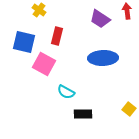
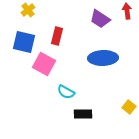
yellow cross: moved 11 px left; rotated 16 degrees clockwise
yellow square: moved 2 px up
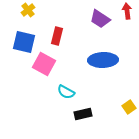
blue ellipse: moved 2 px down
yellow square: rotated 16 degrees clockwise
black rectangle: rotated 12 degrees counterclockwise
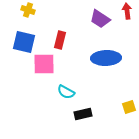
yellow cross: rotated 32 degrees counterclockwise
red rectangle: moved 3 px right, 4 px down
blue ellipse: moved 3 px right, 2 px up
pink square: rotated 30 degrees counterclockwise
yellow square: rotated 16 degrees clockwise
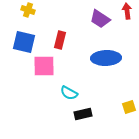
pink square: moved 2 px down
cyan semicircle: moved 3 px right, 1 px down
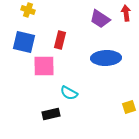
red arrow: moved 1 px left, 2 px down
black rectangle: moved 32 px left
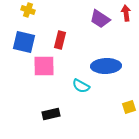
blue ellipse: moved 8 px down
cyan semicircle: moved 12 px right, 7 px up
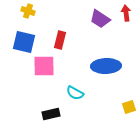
yellow cross: moved 1 px down
cyan semicircle: moved 6 px left, 7 px down
